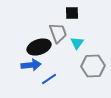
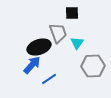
blue arrow: moved 1 px right; rotated 42 degrees counterclockwise
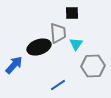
gray trapezoid: rotated 15 degrees clockwise
cyan triangle: moved 1 px left, 1 px down
blue arrow: moved 18 px left
blue line: moved 9 px right, 6 px down
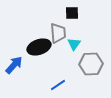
cyan triangle: moved 2 px left
gray hexagon: moved 2 px left, 2 px up
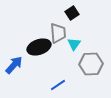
black square: rotated 32 degrees counterclockwise
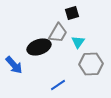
black square: rotated 16 degrees clockwise
gray trapezoid: rotated 35 degrees clockwise
cyan triangle: moved 4 px right, 2 px up
blue arrow: rotated 96 degrees clockwise
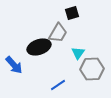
cyan triangle: moved 11 px down
gray hexagon: moved 1 px right, 5 px down
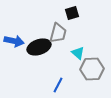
gray trapezoid: rotated 15 degrees counterclockwise
cyan triangle: rotated 24 degrees counterclockwise
blue arrow: moved 24 px up; rotated 36 degrees counterclockwise
blue line: rotated 28 degrees counterclockwise
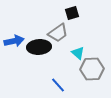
gray trapezoid: rotated 40 degrees clockwise
blue arrow: rotated 24 degrees counterclockwise
black ellipse: rotated 15 degrees clockwise
blue line: rotated 70 degrees counterclockwise
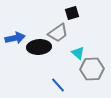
blue arrow: moved 1 px right, 3 px up
